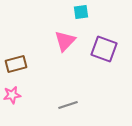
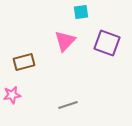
purple square: moved 3 px right, 6 px up
brown rectangle: moved 8 px right, 2 px up
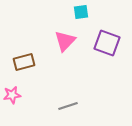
gray line: moved 1 px down
